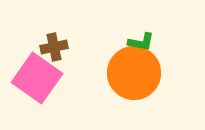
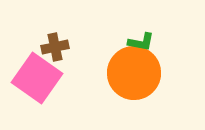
brown cross: moved 1 px right
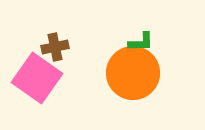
green L-shape: rotated 12 degrees counterclockwise
orange circle: moved 1 px left
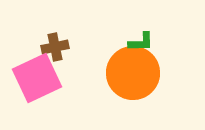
pink square: rotated 30 degrees clockwise
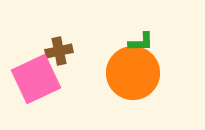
brown cross: moved 4 px right, 4 px down
pink square: moved 1 px left, 1 px down
